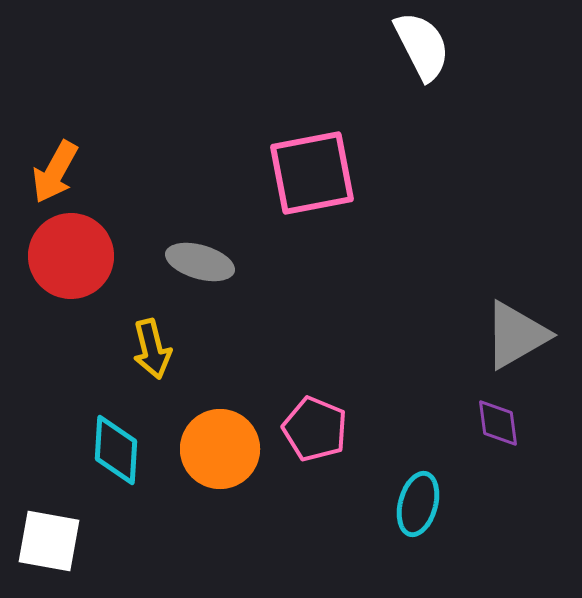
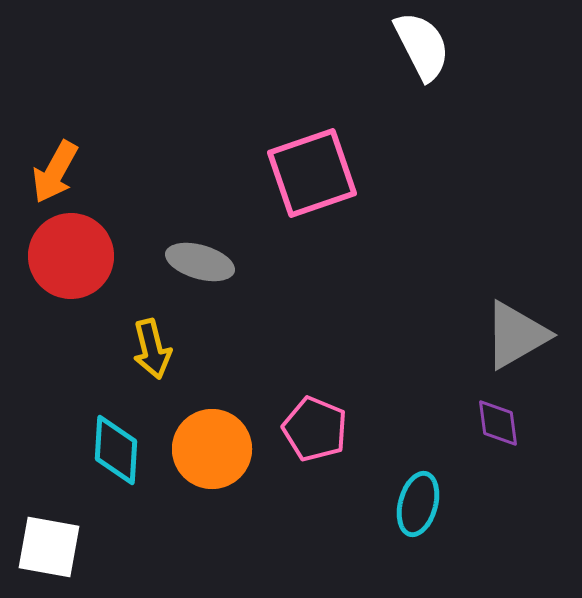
pink square: rotated 8 degrees counterclockwise
orange circle: moved 8 px left
white square: moved 6 px down
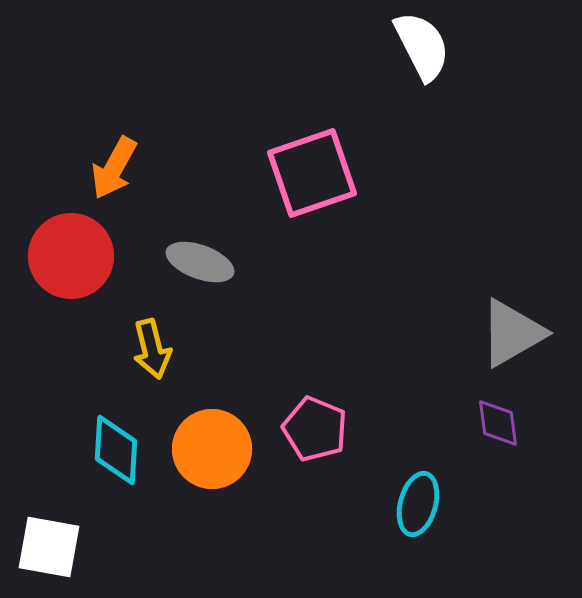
orange arrow: moved 59 px right, 4 px up
gray ellipse: rotated 4 degrees clockwise
gray triangle: moved 4 px left, 2 px up
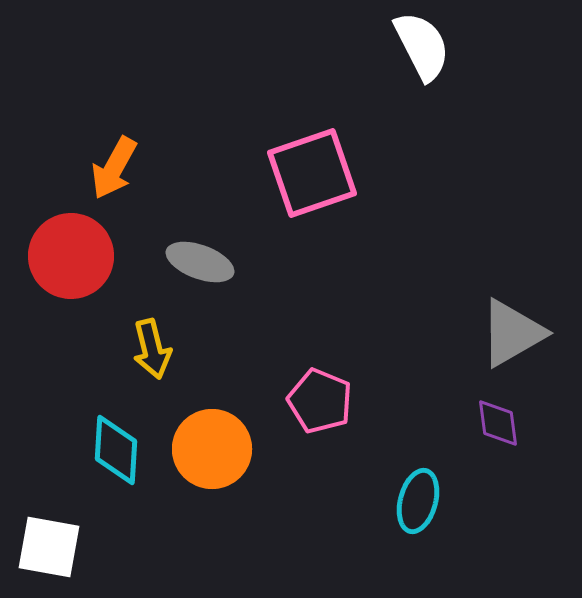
pink pentagon: moved 5 px right, 28 px up
cyan ellipse: moved 3 px up
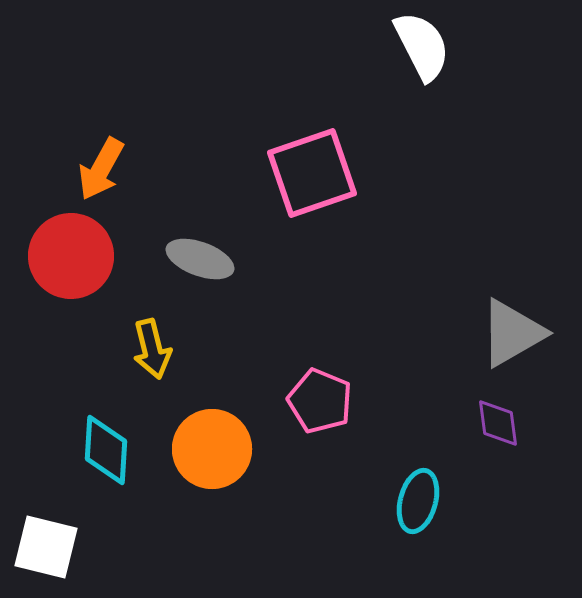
orange arrow: moved 13 px left, 1 px down
gray ellipse: moved 3 px up
cyan diamond: moved 10 px left
white square: moved 3 px left; rotated 4 degrees clockwise
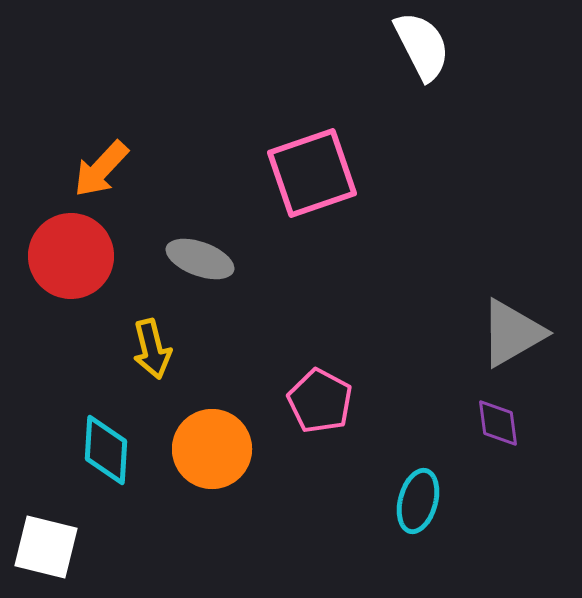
orange arrow: rotated 14 degrees clockwise
pink pentagon: rotated 6 degrees clockwise
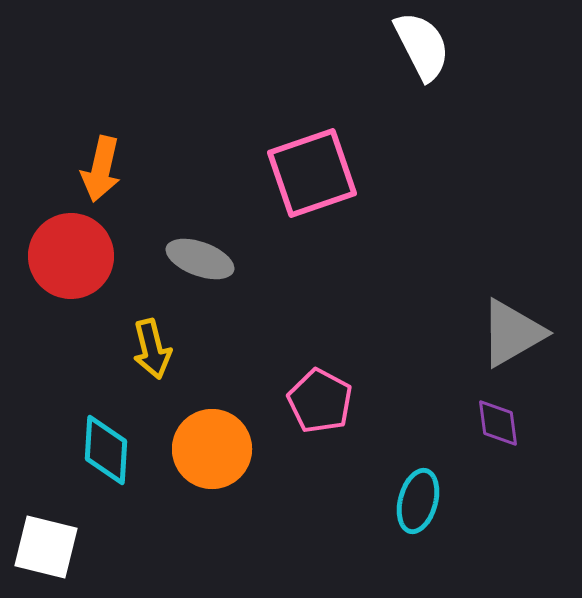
orange arrow: rotated 30 degrees counterclockwise
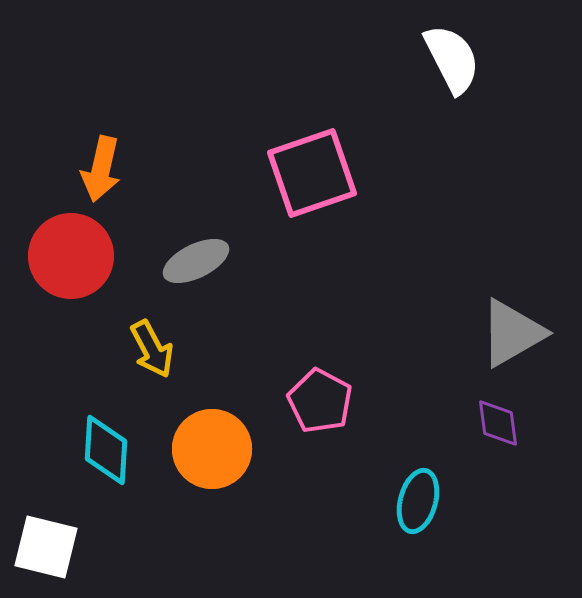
white semicircle: moved 30 px right, 13 px down
gray ellipse: moved 4 px left, 2 px down; rotated 46 degrees counterclockwise
yellow arrow: rotated 14 degrees counterclockwise
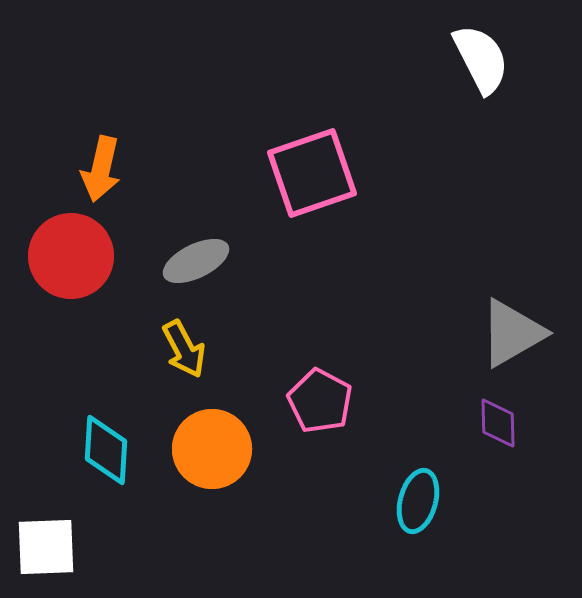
white semicircle: moved 29 px right
yellow arrow: moved 32 px right
purple diamond: rotated 6 degrees clockwise
white square: rotated 16 degrees counterclockwise
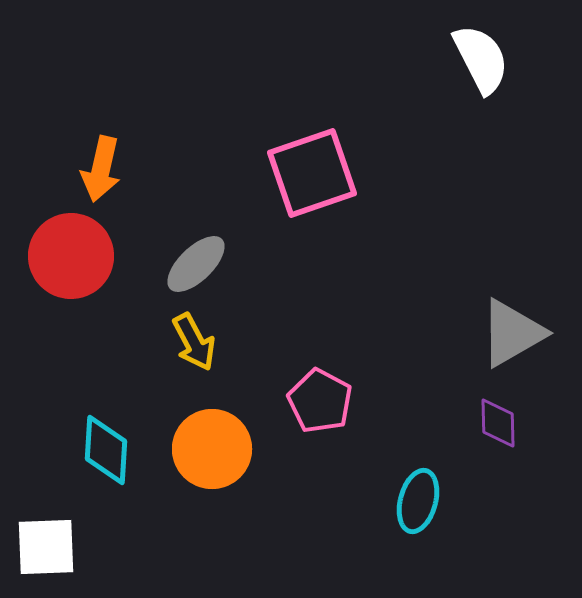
gray ellipse: moved 3 px down; rotated 18 degrees counterclockwise
yellow arrow: moved 10 px right, 7 px up
